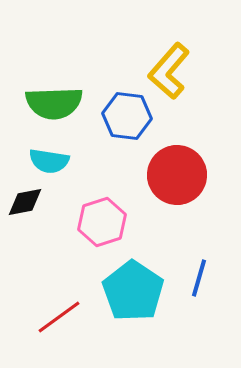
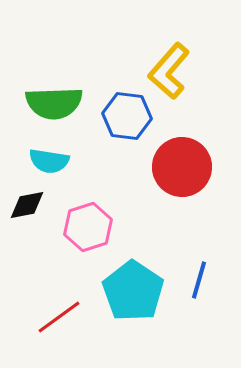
red circle: moved 5 px right, 8 px up
black diamond: moved 2 px right, 3 px down
pink hexagon: moved 14 px left, 5 px down
blue line: moved 2 px down
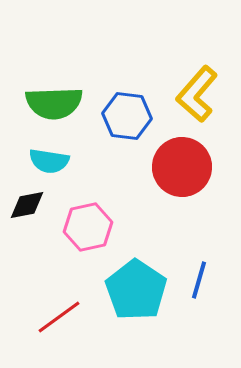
yellow L-shape: moved 28 px right, 23 px down
pink hexagon: rotated 6 degrees clockwise
cyan pentagon: moved 3 px right, 1 px up
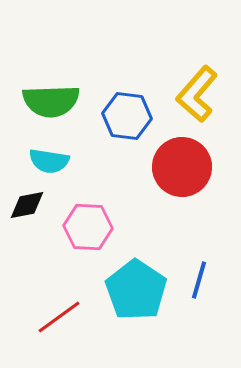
green semicircle: moved 3 px left, 2 px up
pink hexagon: rotated 15 degrees clockwise
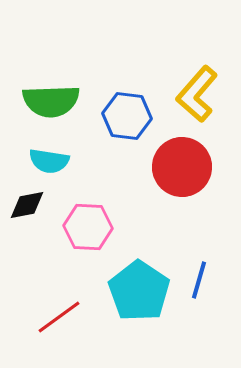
cyan pentagon: moved 3 px right, 1 px down
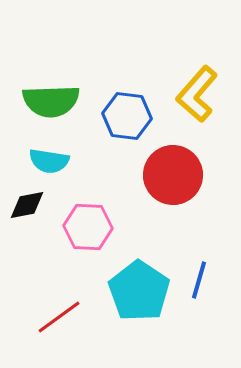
red circle: moved 9 px left, 8 px down
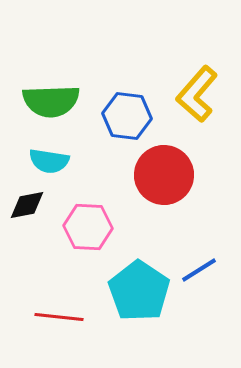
red circle: moved 9 px left
blue line: moved 10 px up; rotated 42 degrees clockwise
red line: rotated 42 degrees clockwise
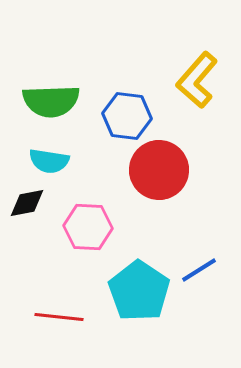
yellow L-shape: moved 14 px up
red circle: moved 5 px left, 5 px up
black diamond: moved 2 px up
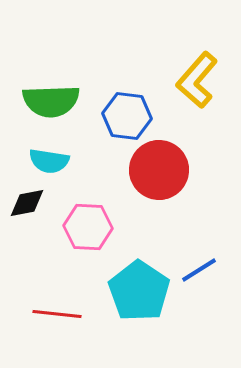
red line: moved 2 px left, 3 px up
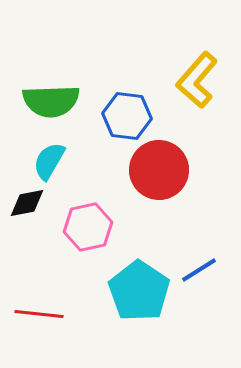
cyan semicircle: rotated 111 degrees clockwise
pink hexagon: rotated 15 degrees counterclockwise
red line: moved 18 px left
